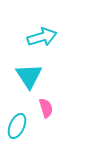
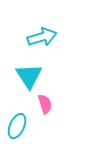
pink semicircle: moved 1 px left, 4 px up
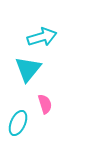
cyan triangle: moved 1 px left, 7 px up; rotated 12 degrees clockwise
cyan ellipse: moved 1 px right, 3 px up
